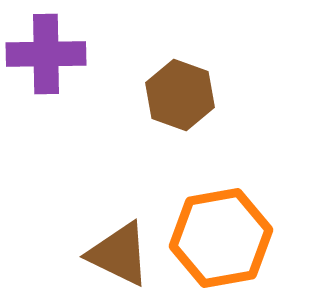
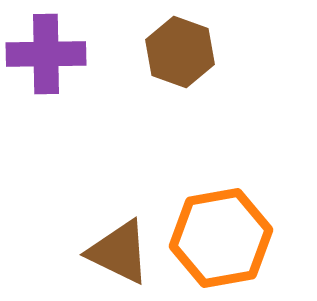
brown hexagon: moved 43 px up
brown triangle: moved 2 px up
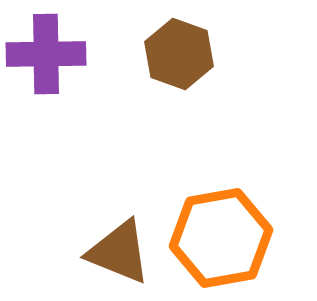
brown hexagon: moved 1 px left, 2 px down
brown triangle: rotated 4 degrees counterclockwise
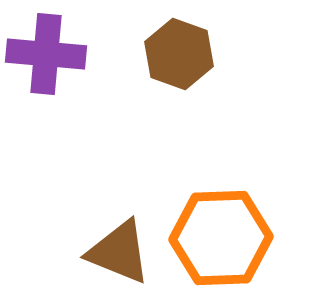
purple cross: rotated 6 degrees clockwise
orange hexagon: rotated 8 degrees clockwise
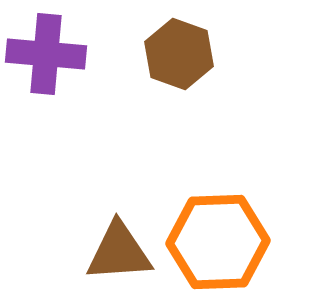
orange hexagon: moved 3 px left, 4 px down
brown triangle: rotated 26 degrees counterclockwise
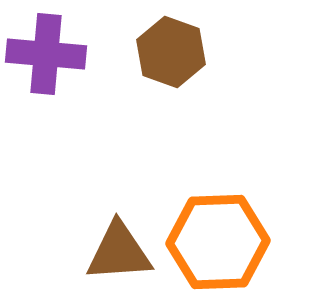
brown hexagon: moved 8 px left, 2 px up
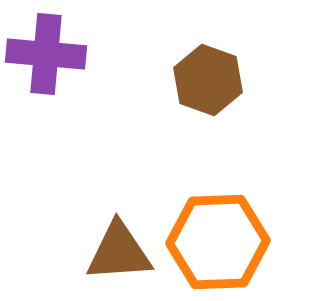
brown hexagon: moved 37 px right, 28 px down
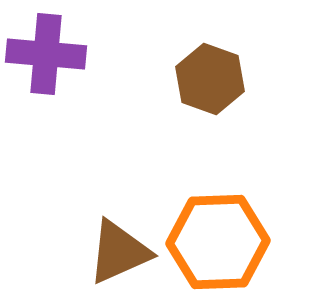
brown hexagon: moved 2 px right, 1 px up
brown triangle: rotated 20 degrees counterclockwise
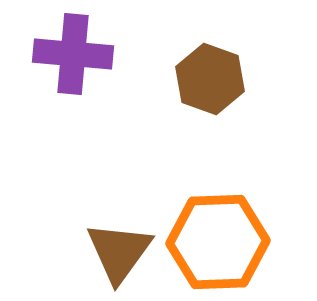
purple cross: moved 27 px right
brown triangle: rotated 30 degrees counterclockwise
